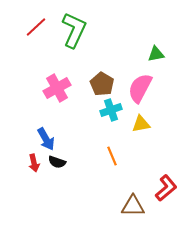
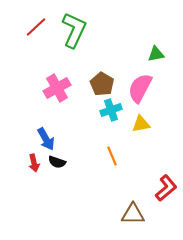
brown triangle: moved 8 px down
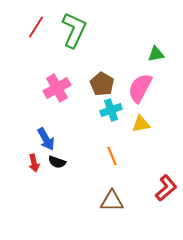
red line: rotated 15 degrees counterclockwise
brown triangle: moved 21 px left, 13 px up
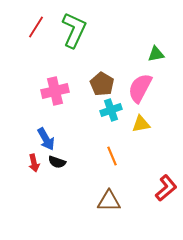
pink cross: moved 2 px left, 3 px down; rotated 16 degrees clockwise
brown triangle: moved 3 px left
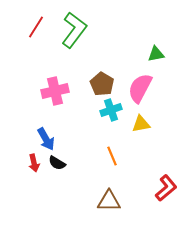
green L-shape: rotated 12 degrees clockwise
black semicircle: moved 1 px down; rotated 12 degrees clockwise
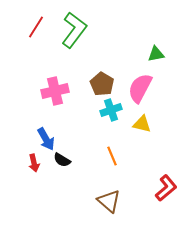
yellow triangle: moved 1 px right; rotated 24 degrees clockwise
black semicircle: moved 5 px right, 3 px up
brown triangle: rotated 40 degrees clockwise
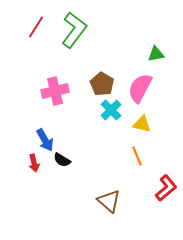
cyan cross: rotated 25 degrees counterclockwise
blue arrow: moved 1 px left, 1 px down
orange line: moved 25 px right
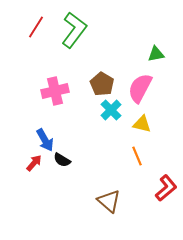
red arrow: rotated 126 degrees counterclockwise
